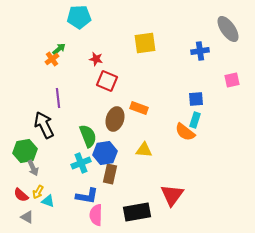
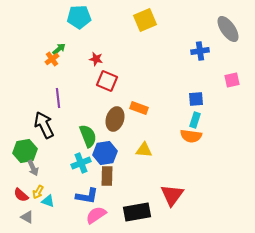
yellow square: moved 23 px up; rotated 15 degrees counterclockwise
orange semicircle: moved 6 px right, 4 px down; rotated 30 degrees counterclockwise
brown rectangle: moved 3 px left, 2 px down; rotated 12 degrees counterclockwise
pink semicircle: rotated 55 degrees clockwise
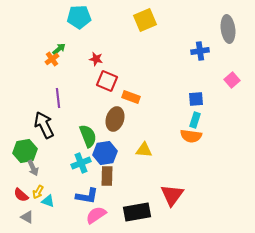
gray ellipse: rotated 28 degrees clockwise
pink square: rotated 28 degrees counterclockwise
orange rectangle: moved 8 px left, 11 px up
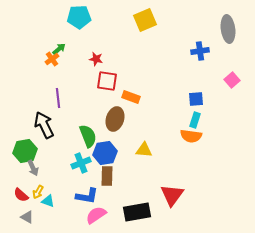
red square: rotated 15 degrees counterclockwise
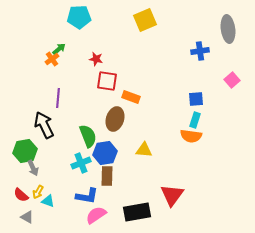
purple line: rotated 12 degrees clockwise
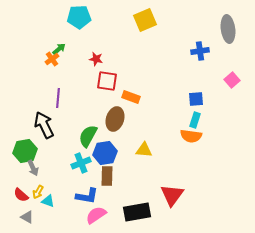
green semicircle: rotated 130 degrees counterclockwise
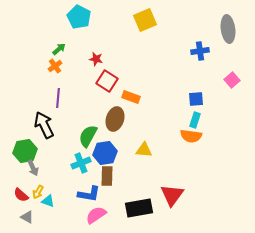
cyan pentagon: rotated 30 degrees clockwise
orange cross: moved 3 px right, 7 px down
red square: rotated 25 degrees clockwise
blue L-shape: moved 2 px right, 2 px up
black rectangle: moved 2 px right, 4 px up
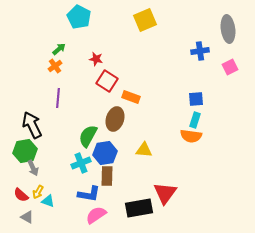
pink square: moved 2 px left, 13 px up; rotated 14 degrees clockwise
black arrow: moved 12 px left
red triangle: moved 7 px left, 2 px up
